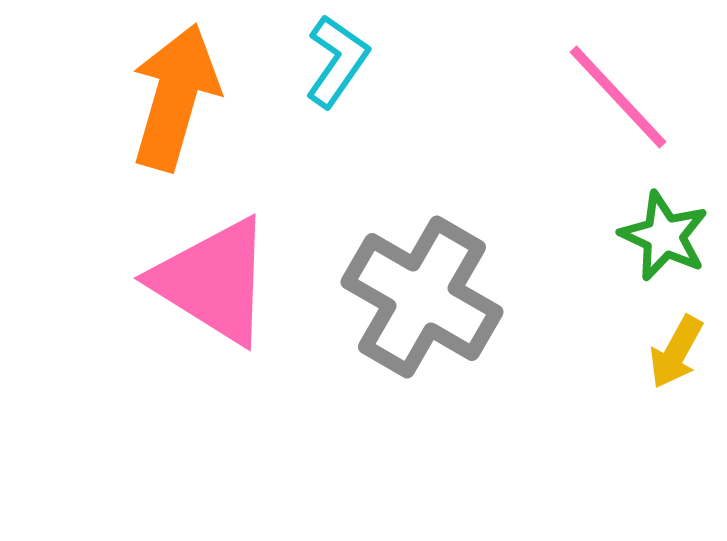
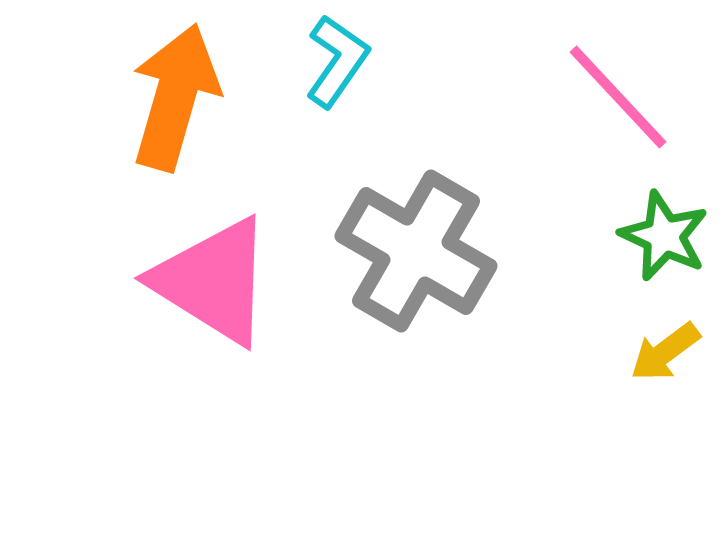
gray cross: moved 6 px left, 46 px up
yellow arrow: moved 11 px left; rotated 24 degrees clockwise
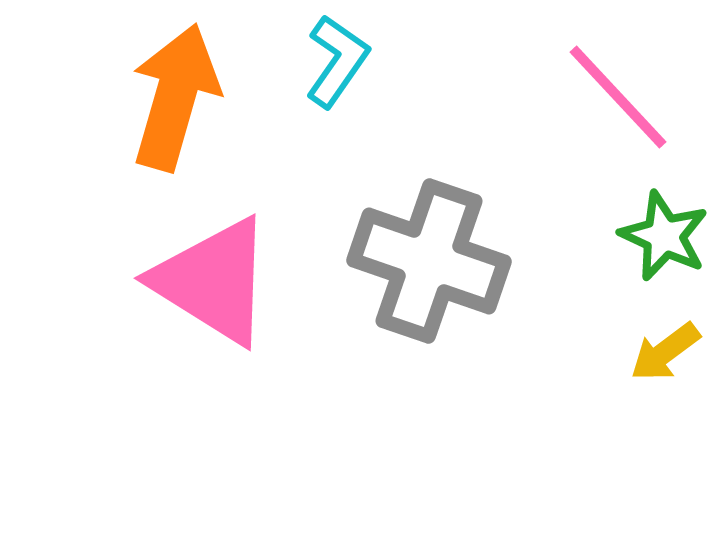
gray cross: moved 13 px right, 10 px down; rotated 11 degrees counterclockwise
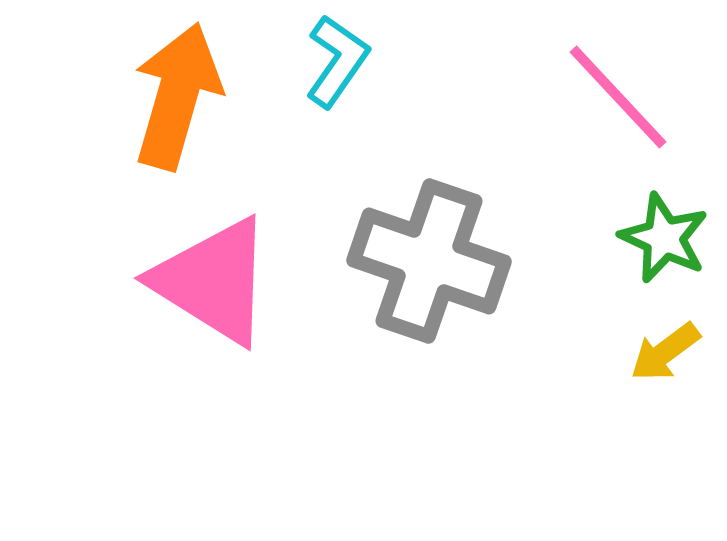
orange arrow: moved 2 px right, 1 px up
green star: moved 2 px down
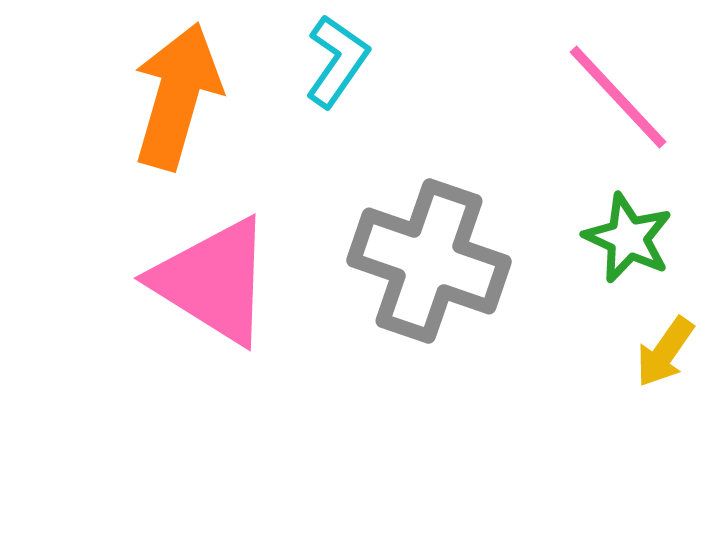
green star: moved 36 px left
yellow arrow: rotated 18 degrees counterclockwise
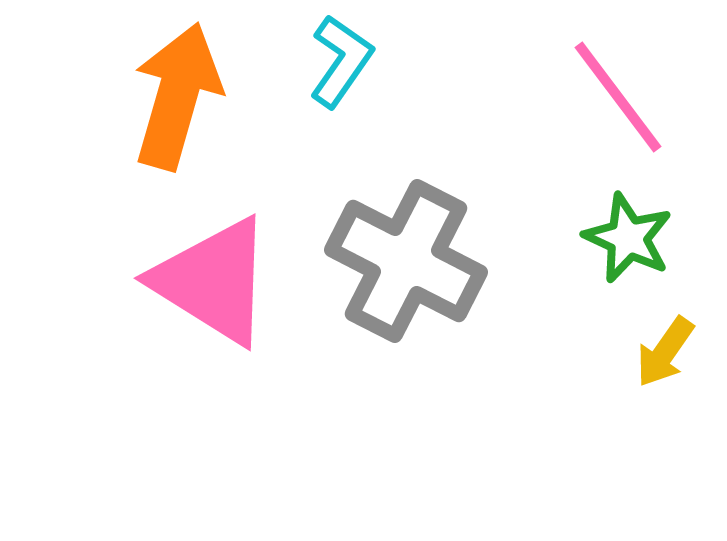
cyan L-shape: moved 4 px right
pink line: rotated 6 degrees clockwise
gray cross: moved 23 px left; rotated 8 degrees clockwise
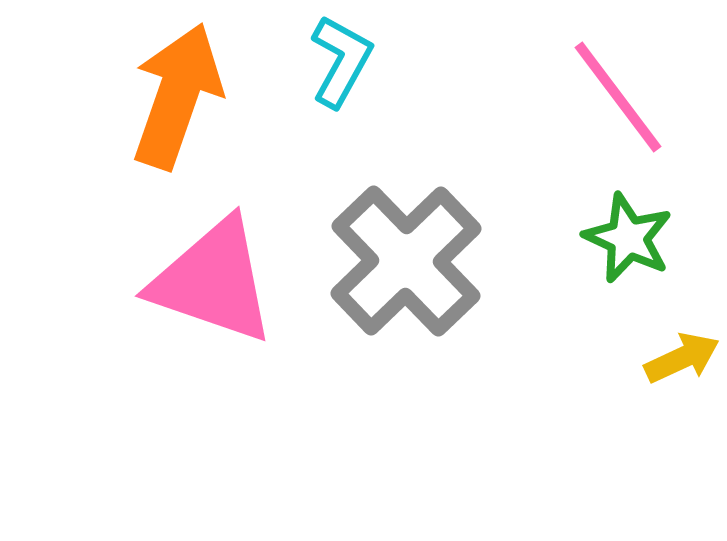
cyan L-shape: rotated 6 degrees counterclockwise
orange arrow: rotated 3 degrees clockwise
gray cross: rotated 19 degrees clockwise
pink triangle: rotated 13 degrees counterclockwise
yellow arrow: moved 17 px right, 6 px down; rotated 150 degrees counterclockwise
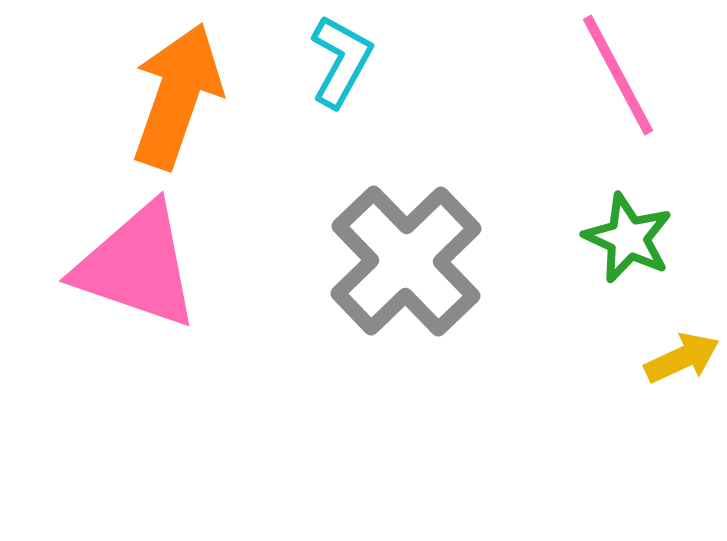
pink line: moved 22 px up; rotated 9 degrees clockwise
pink triangle: moved 76 px left, 15 px up
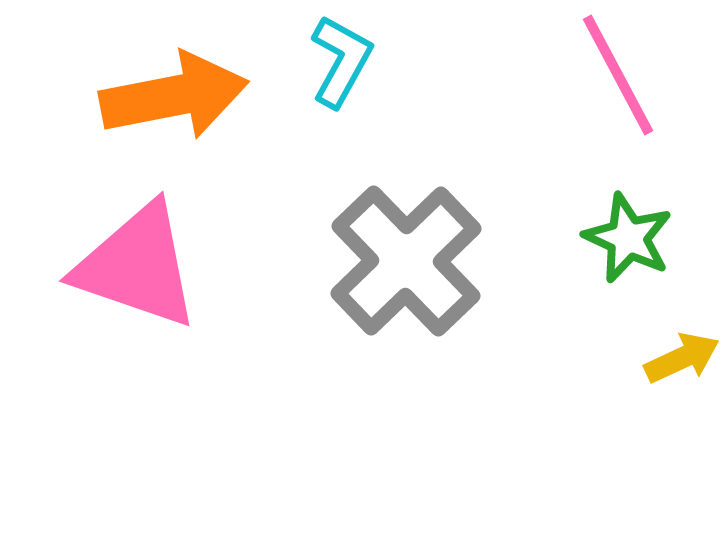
orange arrow: moved 3 px left; rotated 60 degrees clockwise
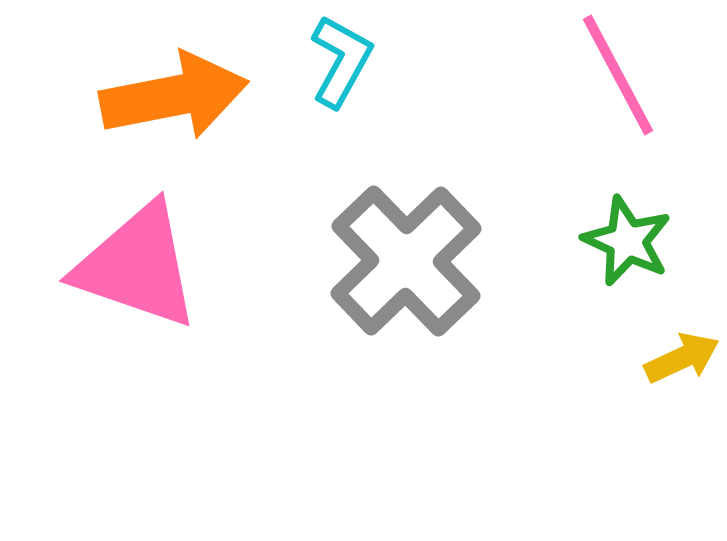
green star: moved 1 px left, 3 px down
